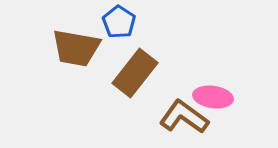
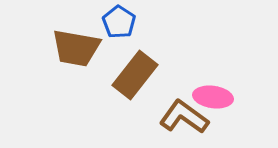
brown rectangle: moved 2 px down
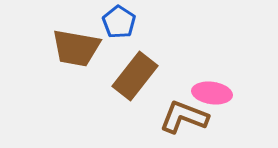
brown rectangle: moved 1 px down
pink ellipse: moved 1 px left, 4 px up
brown L-shape: rotated 15 degrees counterclockwise
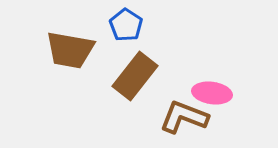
blue pentagon: moved 7 px right, 3 px down
brown trapezoid: moved 6 px left, 2 px down
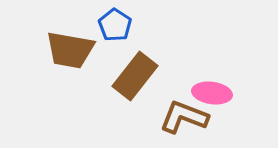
blue pentagon: moved 11 px left
